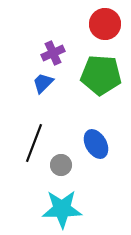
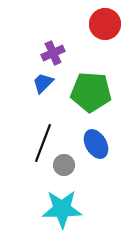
green pentagon: moved 10 px left, 17 px down
black line: moved 9 px right
gray circle: moved 3 px right
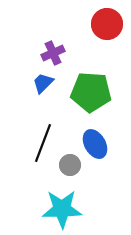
red circle: moved 2 px right
blue ellipse: moved 1 px left
gray circle: moved 6 px right
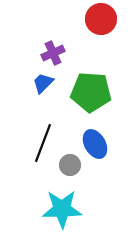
red circle: moved 6 px left, 5 px up
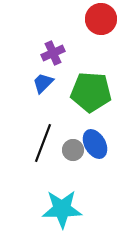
gray circle: moved 3 px right, 15 px up
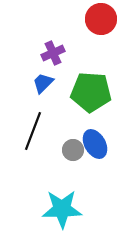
black line: moved 10 px left, 12 px up
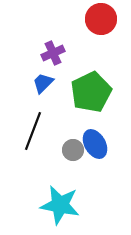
green pentagon: rotated 30 degrees counterclockwise
cyan star: moved 2 px left, 4 px up; rotated 12 degrees clockwise
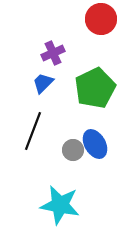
green pentagon: moved 4 px right, 4 px up
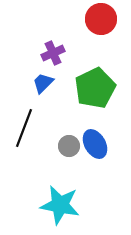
black line: moved 9 px left, 3 px up
gray circle: moved 4 px left, 4 px up
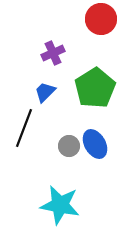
blue trapezoid: moved 2 px right, 9 px down
green pentagon: rotated 6 degrees counterclockwise
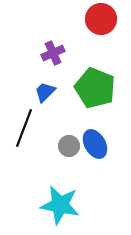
green pentagon: rotated 18 degrees counterclockwise
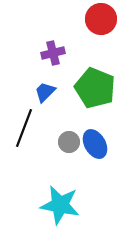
purple cross: rotated 10 degrees clockwise
gray circle: moved 4 px up
